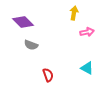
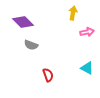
yellow arrow: moved 1 px left
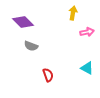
gray semicircle: moved 1 px down
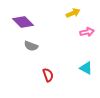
yellow arrow: rotated 56 degrees clockwise
cyan triangle: moved 1 px left
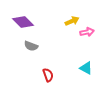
yellow arrow: moved 1 px left, 8 px down
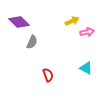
purple diamond: moved 4 px left
gray semicircle: moved 1 px right, 4 px up; rotated 88 degrees counterclockwise
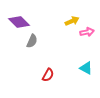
gray semicircle: moved 1 px up
red semicircle: rotated 48 degrees clockwise
